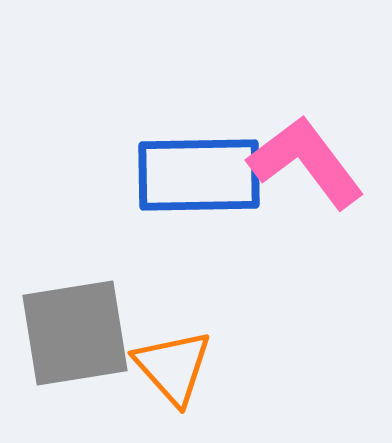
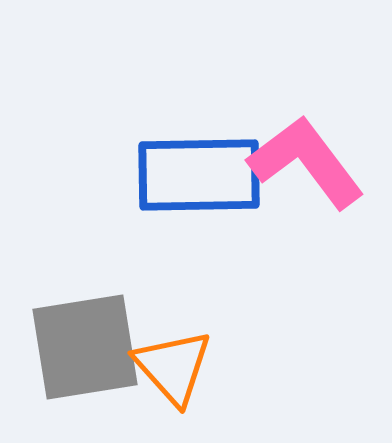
gray square: moved 10 px right, 14 px down
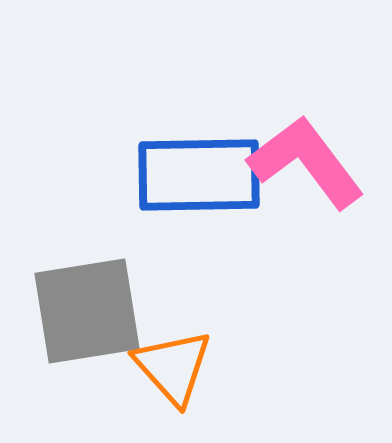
gray square: moved 2 px right, 36 px up
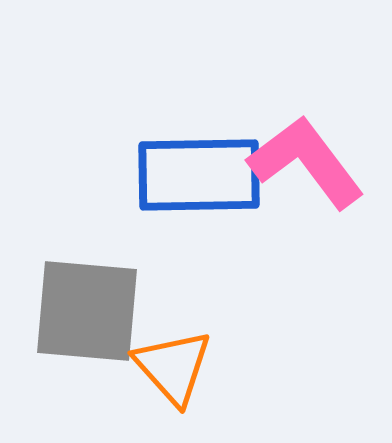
gray square: rotated 14 degrees clockwise
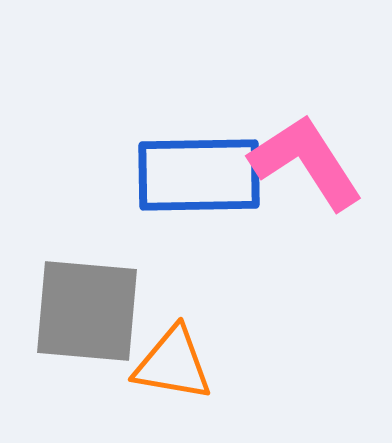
pink L-shape: rotated 4 degrees clockwise
orange triangle: moved 3 px up; rotated 38 degrees counterclockwise
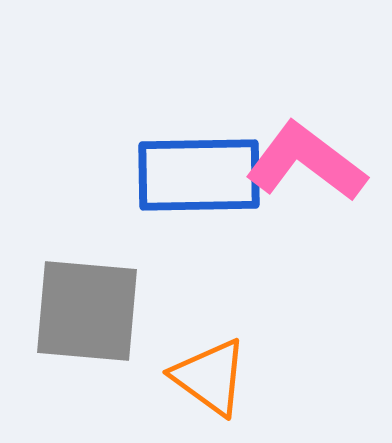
pink L-shape: rotated 20 degrees counterclockwise
orange triangle: moved 37 px right, 13 px down; rotated 26 degrees clockwise
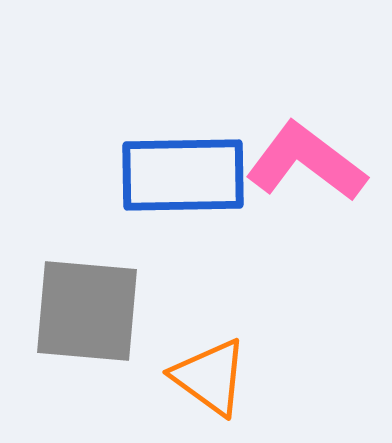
blue rectangle: moved 16 px left
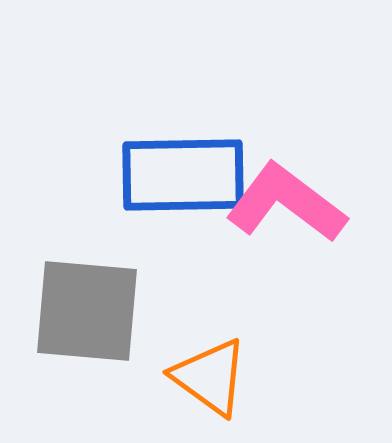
pink L-shape: moved 20 px left, 41 px down
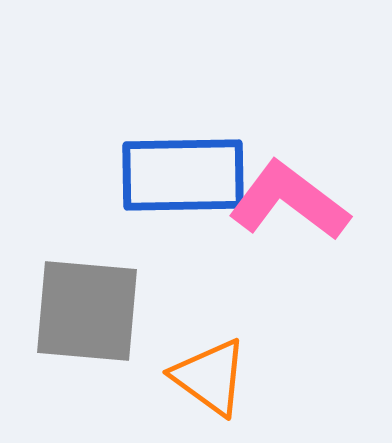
pink L-shape: moved 3 px right, 2 px up
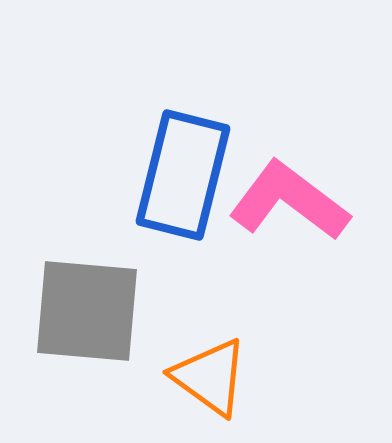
blue rectangle: rotated 75 degrees counterclockwise
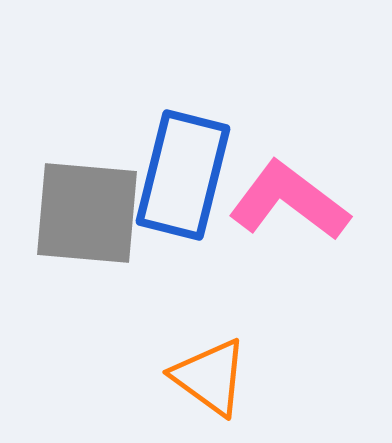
gray square: moved 98 px up
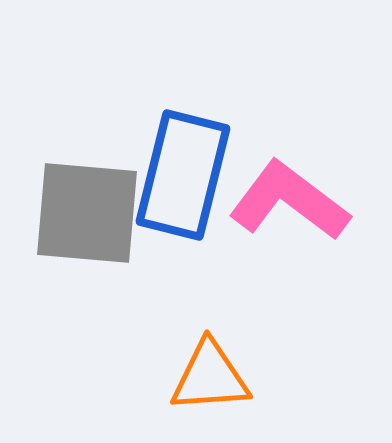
orange triangle: rotated 40 degrees counterclockwise
